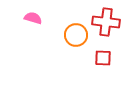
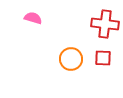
red cross: moved 1 px left, 2 px down
orange circle: moved 5 px left, 24 px down
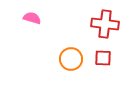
pink semicircle: moved 1 px left
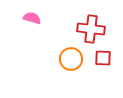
red cross: moved 14 px left, 5 px down
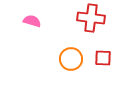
pink semicircle: moved 3 px down
red cross: moved 11 px up
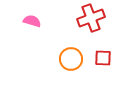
red cross: rotated 28 degrees counterclockwise
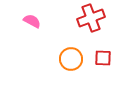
pink semicircle: rotated 12 degrees clockwise
